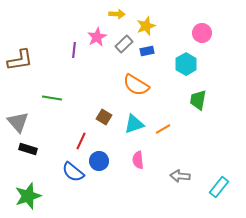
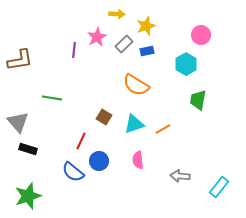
pink circle: moved 1 px left, 2 px down
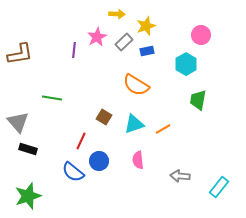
gray rectangle: moved 2 px up
brown L-shape: moved 6 px up
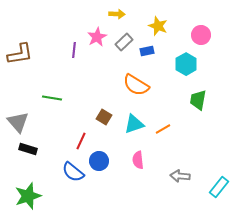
yellow star: moved 12 px right; rotated 30 degrees counterclockwise
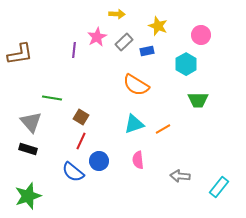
green trapezoid: rotated 100 degrees counterclockwise
brown square: moved 23 px left
gray triangle: moved 13 px right
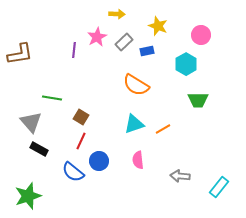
black rectangle: moved 11 px right; rotated 12 degrees clockwise
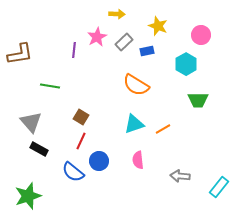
green line: moved 2 px left, 12 px up
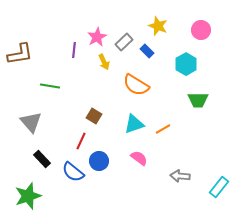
yellow arrow: moved 13 px left, 48 px down; rotated 63 degrees clockwise
pink circle: moved 5 px up
blue rectangle: rotated 56 degrees clockwise
brown square: moved 13 px right, 1 px up
black rectangle: moved 3 px right, 10 px down; rotated 18 degrees clockwise
pink semicircle: moved 1 px right, 2 px up; rotated 132 degrees clockwise
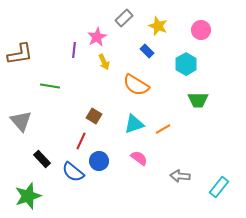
gray rectangle: moved 24 px up
gray triangle: moved 10 px left, 1 px up
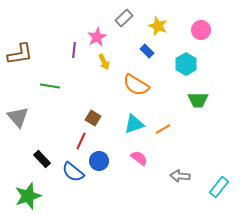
brown square: moved 1 px left, 2 px down
gray triangle: moved 3 px left, 4 px up
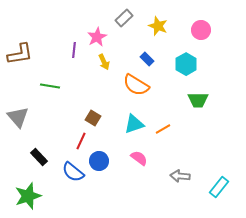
blue rectangle: moved 8 px down
black rectangle: moved 3 px left, 2 px up
